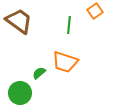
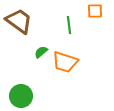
orange square: rotated 35 degrees clockwise
green line: rotated 12 degrees counterclockwise
green semicircle: moved 2 px right, 21 px up
green circle: moved 1 px right, 3 px down
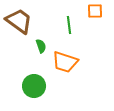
green semicircle: moved 6 px up; rotated 112 degrees clockwise
green circle: moved 13 px right, 10 px up
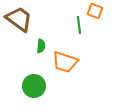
orange square: rotated 21 degrees clockwise
brown trapezoid: moved 2 px up
green line: moved 10 px right
green semicircle: rotated 24 degrees clockwise
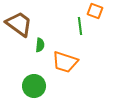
brown trapezoid: moved 5 px down
green line: moved 1 px right, 1 px down
green semicircle: moved 1 px left, 1 px up
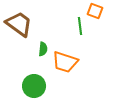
green semicircle: moved 3 px right, 4 px down
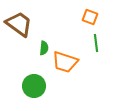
orange square: moved 5 px left, 6 px down
green line: moved 16 px right, 17 px down
green semicircle: moved 1 px right, 1 px up
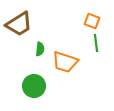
orange square: moved 2 px right, 4 px down
brown trapezoid: rotated 112 degrees clockwise
green semicircle: moved 4 px left, 1 px down
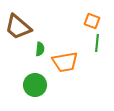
brown trapezoid: moved 1 px left, 3 px down; rotated 72 degrees clockwise
green line: moved 1 px right; rotated 12 degrees clockwise
orange trapezoid: rotated 28 degrees counterclockwise
green circle: moved 1 px right, 1 px up
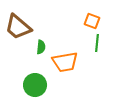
green semicircle: moved 1 px right, 2 px up
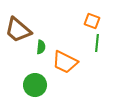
brown trapezoid: moved 3 px down
orange trapezoid: rotated 36 degrees clockwise
